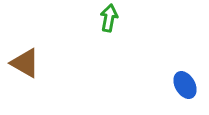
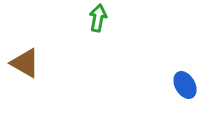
green arrow: moved 11 px left
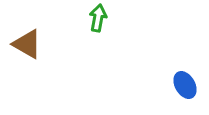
brown triangle: moved 2 px right, 19 px up
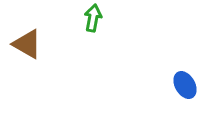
green arrow: moved 5 px left
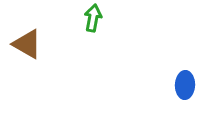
blue ellipse: rotated 32 degrees clockwise
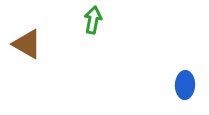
green arrow: moved 2 px down
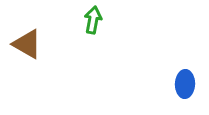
blue ellipse: moved 1 px up
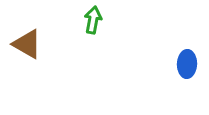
blue ellipse: moved 2 px right, 20 px up
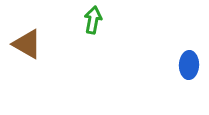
blue ellipse: moved 2 px right, 1 px down
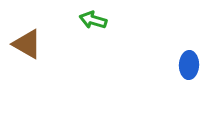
green arrow: rotated 84 degrees counterclockwise
